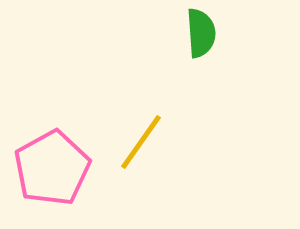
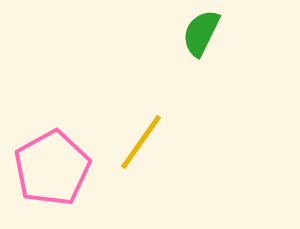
green semicircle: rotated 150 degrees counterclockwise
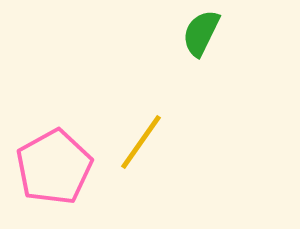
pink pentagon: moved 2 px right, 1 px up
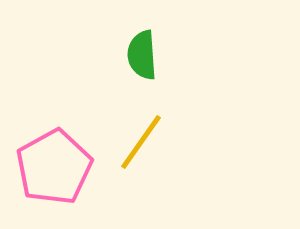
green semicircle: moved 59 px left, 22 px down; rotated 30 degrees counterclockwise
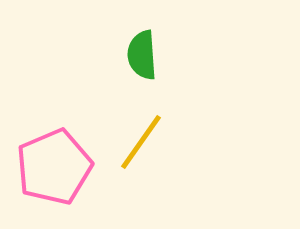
pink pentagon: rotated 6 degrees clockwise
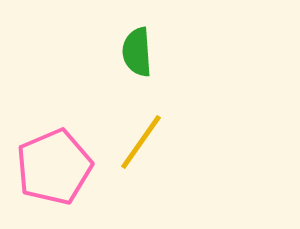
green semicircle: moved 5 px left, 3 px up
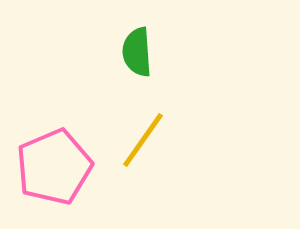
yellow line: moved 2 px right, 2 px up
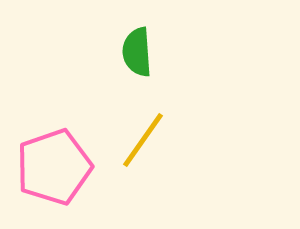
pink pentagon: rotated 4 degrees clockwise
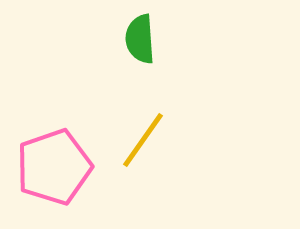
green semicircle: moved 3 px right, 13 px up
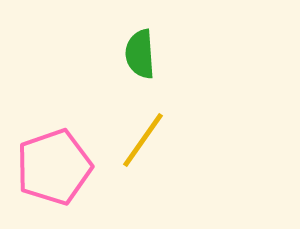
green semicircle: moved 15 px down
